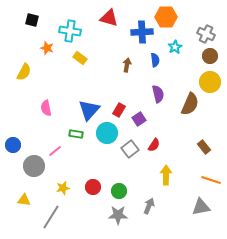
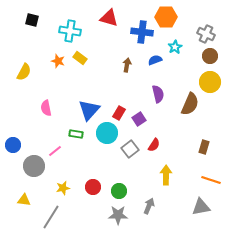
blue cross: rotated 10 degrees clockwise
orange star: moved 11 px right, 13 px down
blue semicircle: rotated 104 degrees counterclockwise
red rectangle: moved 3 px down
brown rectangle: rotated 56 degrees clockwise
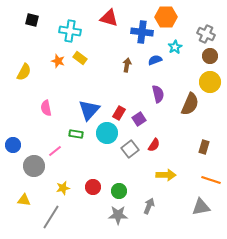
yellow arrow: rotated 90 degrees clockwise
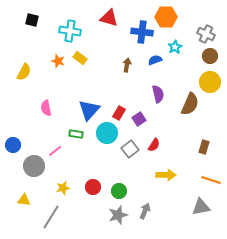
gray arrow: moved 4 px left, 5 px down
gray star: rotated 18 degrees counterclockwise
